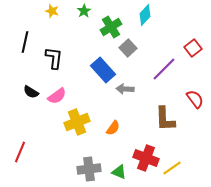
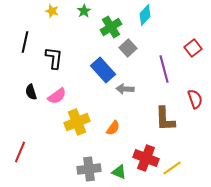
purple line: rotated 60 degrees counterclockwise
black semicircle: rotated 42 degrees clockwise
red semicircle: rotated 18 degrees clockwise
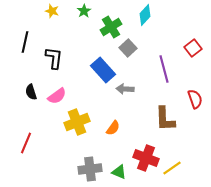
red line: moved 6 px right, 9 px up
gray cross: moved 1 px right
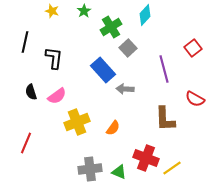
red semicircle: rotated 138 degrees clockwise
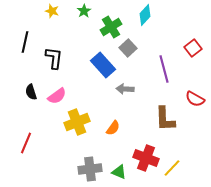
blue rectangle: moved 5 px up
yellow line: rotated 12 degrees counterclockwise
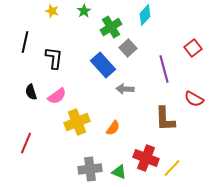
red semicircle: moved 1 px left
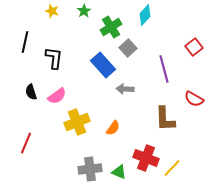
red square: moved 1 px right, 1 px up
